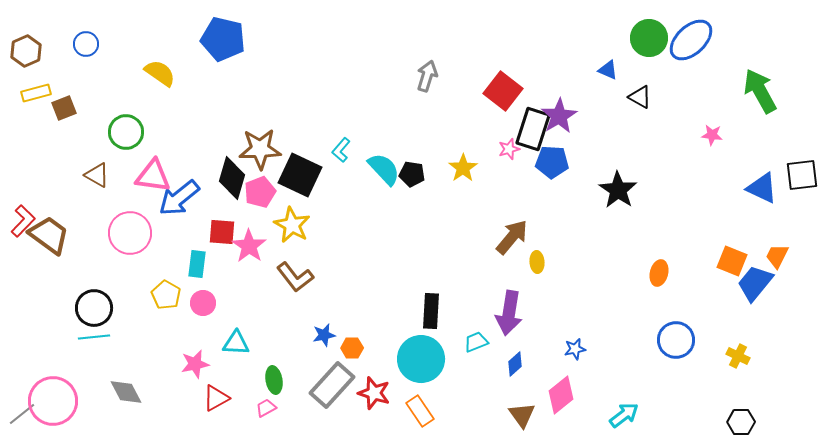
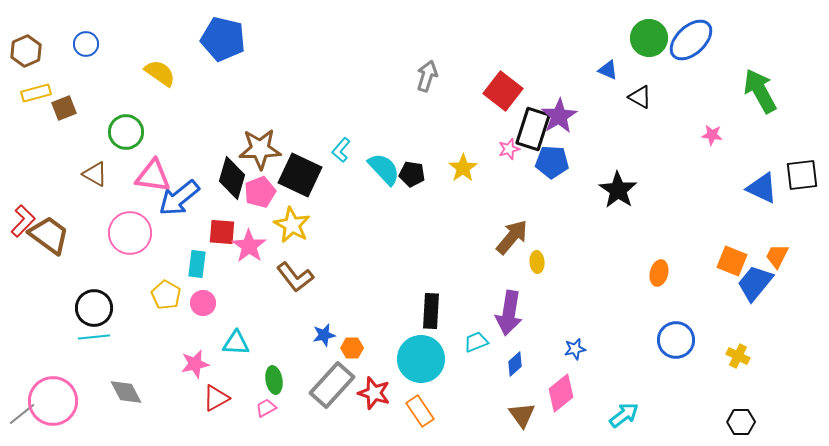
brown triangle at (97, 175): moved 2 px left, 1 px up
pink diamond at (561, 395): moved 2 px up
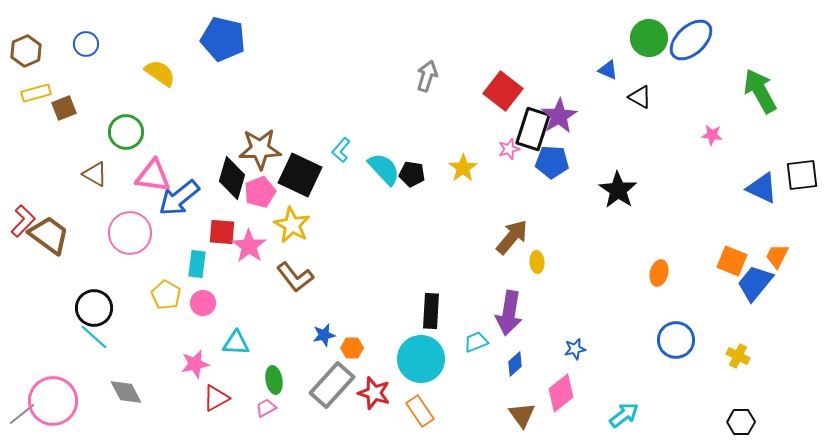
cyan line at (94, 337): rotated 48 degrees clockwise
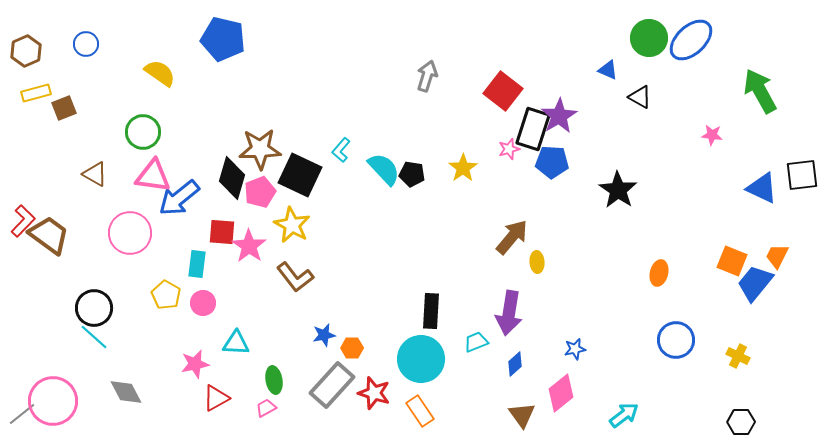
green circle at (126, 132): moved 17 px right
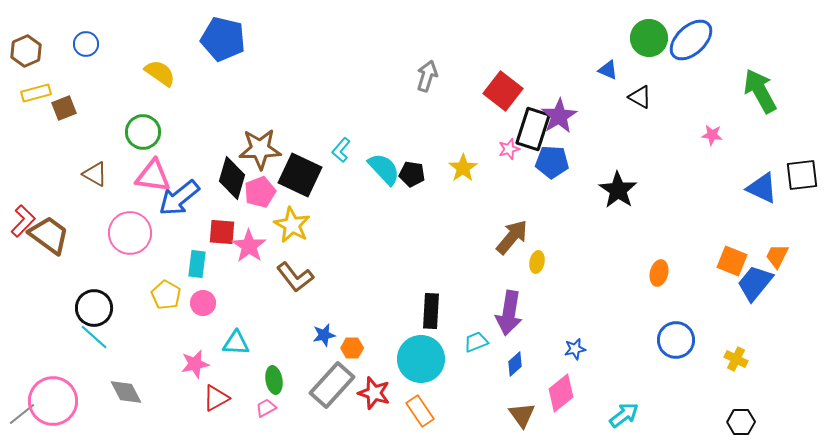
yellow ellipse at (537, 262): rotated 15 degrees clockwise
yellow cross at (738, 356): moved 2 px left, 3 px down
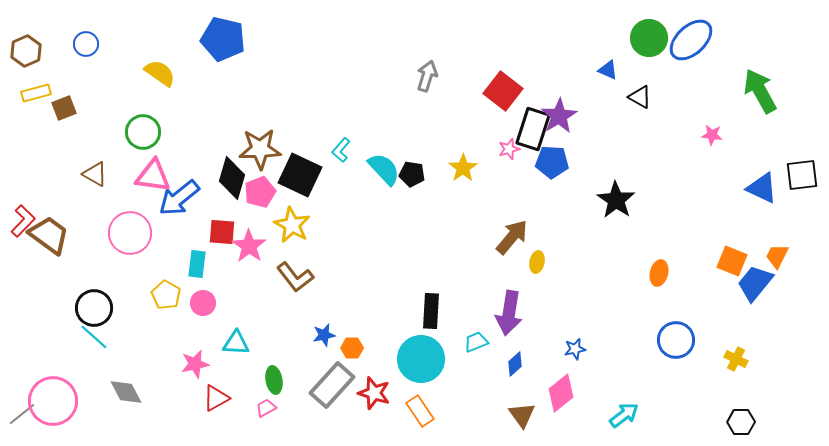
black star at (618, 190): moved 2 px left, 10 px down
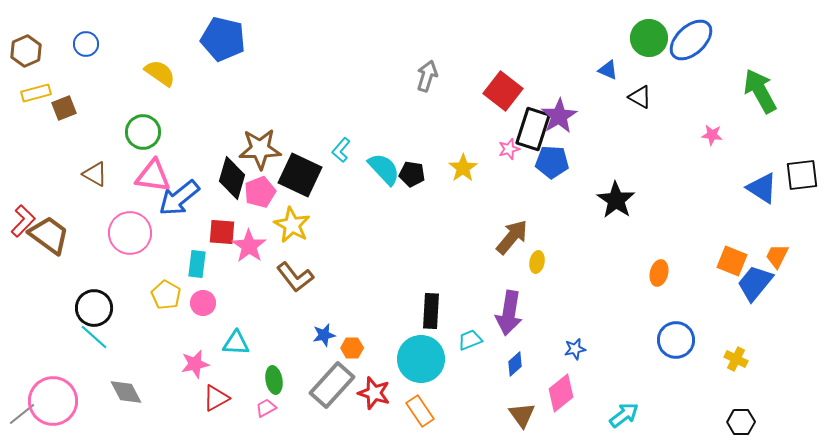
blue triangle at (762, 188): rotated 8 degrees clockwise
cyan trapezoid at (476, 342): moved 6 px left, 2 px up
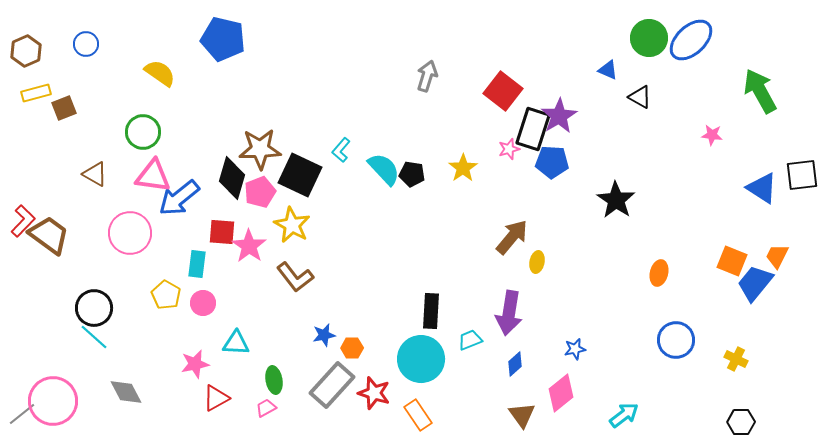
orange rectangle at (420, 411): moved 2 px left, 4 px down
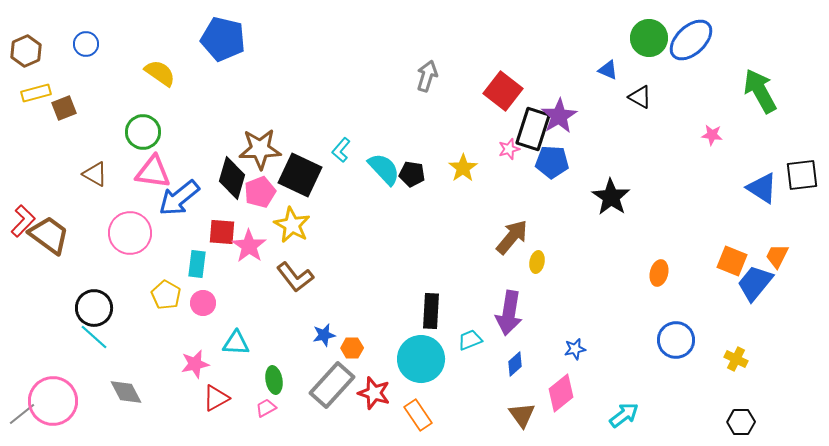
pink triangle at (153, 176): moved 4 px up
black star at (616, 200): moved 5 px left, 3 px up
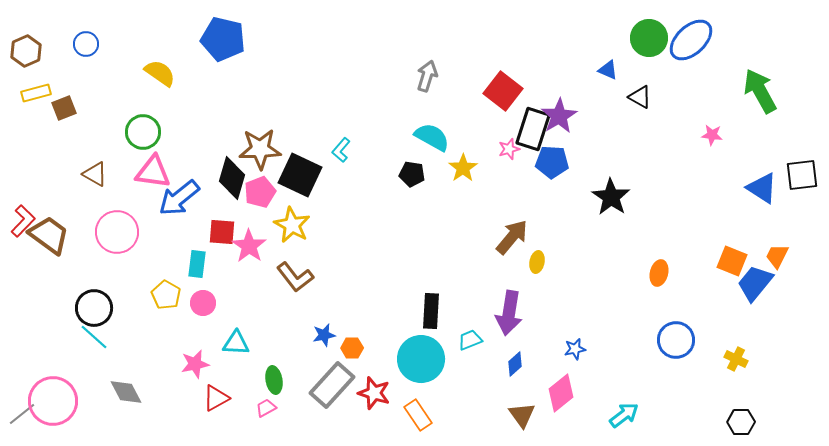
cyan semicircle at (384, 169): moved 48 px right, 32 px up; rotated 18 degrees counterclockwise
pink circle at (130, 233): moved 13 px left, 1 px up
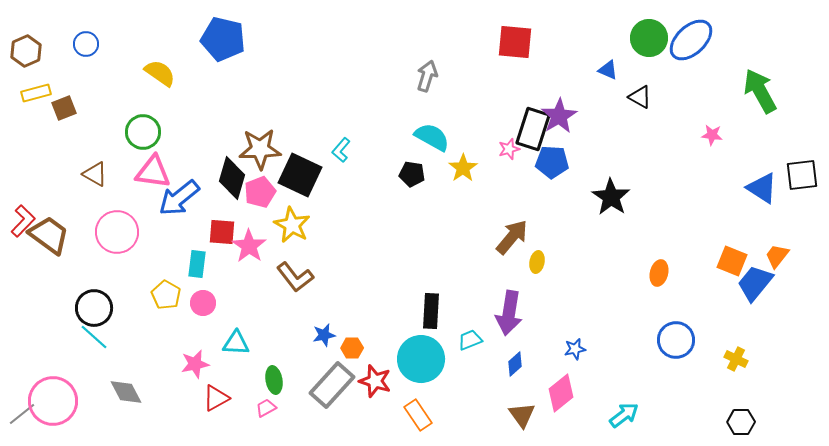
red square at (503, 91): moved 12 px right, 49 px up; rotated 33 degrees counterclockwise
orange trapezoid at (777, 256): rotated 12 degrees clockwise
red star at (374, 393): moved 1 px right, 12 px up
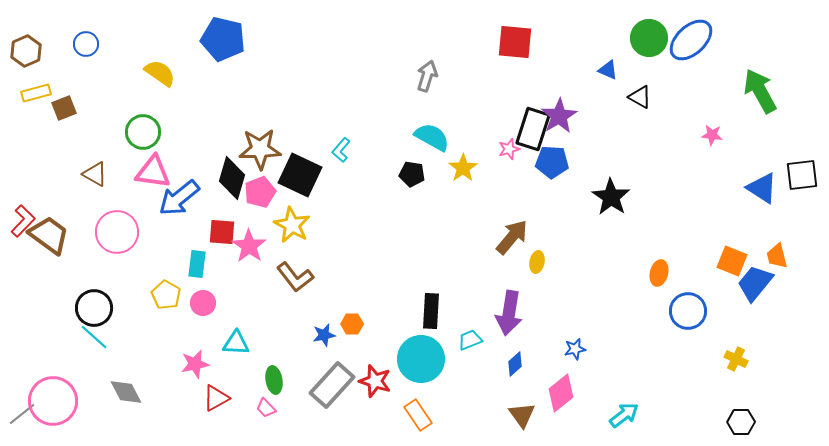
orange trapezoid at (777, 256): rotated 52 degrees counterclockwise
blue circle at (676, 340): moved 12 px right, 29 px up
orange hexagon at (352, 348): moved 24 px up
pink trapezoid at (266, 408): rotated 105 degrees counterclockwise
